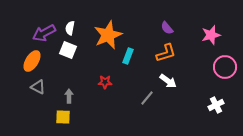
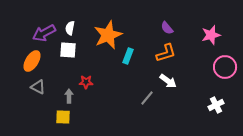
white square: rotated 18 degrees counterclockwise
red star: moved 19 px left
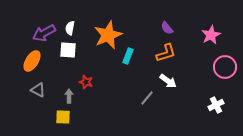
pink star: rotated 12 degrees counterclockwise
red star: rotated 16 degrees clockwise
gray triangle: moved 3 px down
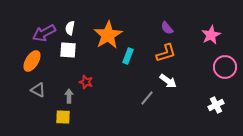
orange star: rotated 8 degrees counterclockwise
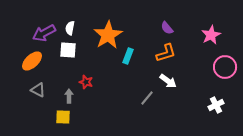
orange ellipse: rotated 15 degrees clockwise
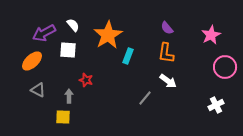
white semicircle: moved 3 px right, 3 px up; rotated 128 degrees clockwise
orange L-shape: rotated 115 degrees clockwise
red star: moved 2 px up
gray line: moved 2 px left
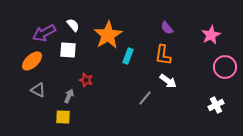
orange L-shape: moved 3 px left, 2 px down
gray arrow: rotated 24 degrees clockwise
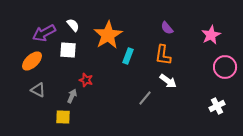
gray arrow: moved 3 px right
white cross: moved 1 px right, 1 px down
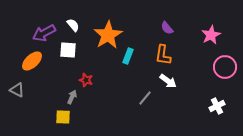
gray triangle: moved 21 px left
gray arrow: moved 1 px down
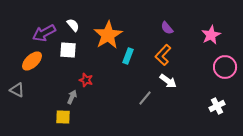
orange L-shape: rotated 35 degrees clockwise
